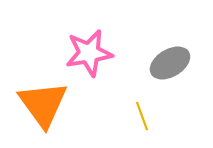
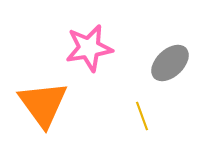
pink star: moved 5 px up
gray ellipse: rotated 12 degrees counterclockwise
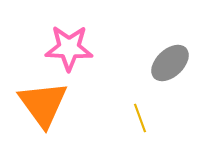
pink star: moved 20 px left; rotated 12 degrees clockwise
yellow line: moved 2 px left, 2 px down
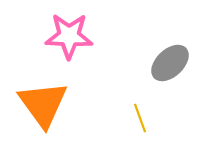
pink star: moved 12 px up
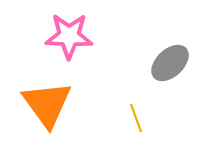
orange triangle: moved 4 px right
yellow line: moved 4 px left
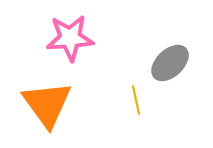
pink star: moved 1 px right, 2 px down; rotated 6 degrees counterclockwise
yellow line: moved 18 px up; rotated 8 degrees clockwise
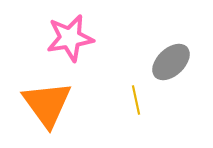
pink star: rotated 6 degrees counterclockwise
gray ellipse: moved 1 px right, 1 px up
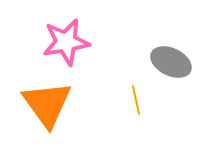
pink star: moved 4 px left, 4 px down
gray ellipse: rotated 69 degrees clockwise
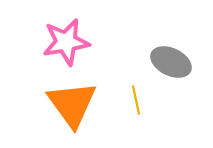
orange triangle: moved 25 px right
